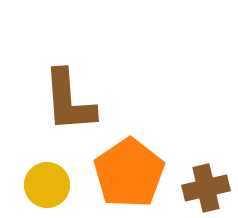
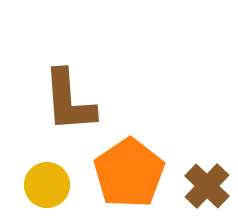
brown cross: moved 1 px right, 2 px up; rotated 33 degrees counterclockwise
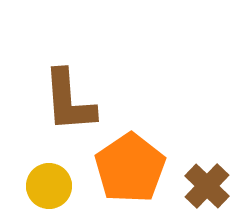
orange pentagon: moved 1 px right, 5 px up
yellow circle: moved 2 px right, 1 px down
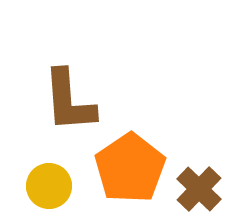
brown cross: moved 8 px left, 3 px down
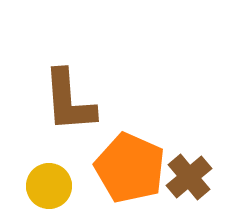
orange pentagon: rotated 14 degrees counterclockwise
brown cross: moved 10 px left, 12 px up; rotated 6 degrees clockwise
